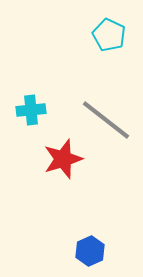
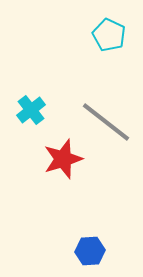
cyan cross: rotated 32 degrees counterclockwise
gray line: moved 2 px down
blue hexagon: rotated 20 degrees clockwise
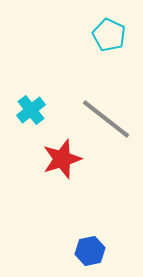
gray line: moved 3 px up
red star: moved 1 px left
blue hexagon: rotated 8 degrees counterclockwise
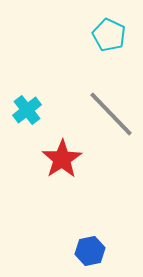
cyan cross: moved 4 px left
gray line: moved 5 px right, 5 px up; rotated 8 degrees clockwise
red star: rotated 15 degrees counterclockwise
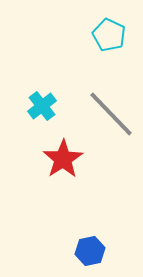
cyan cross: moved 15 px right, 4 px up
red star: moved 1 px right
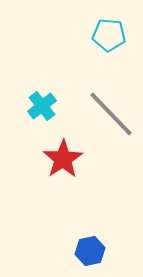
cyan pentagon: rotated 20 degrees counterclockwise
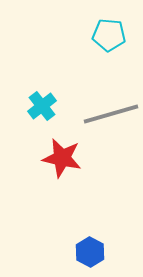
gray line: rotated 62 degrees counterclockwise
red star: moved 1 px left, 1 px up; rotated 27 degrees counterclockwise
blue hexagon: moved 1 px down; rotated 20 degrees counterclockwise
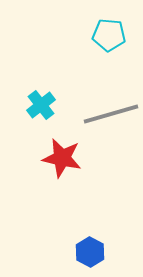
cyan cross: moved 1 px left, 1 px up
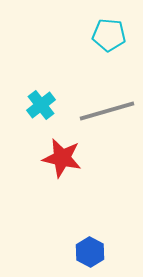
gray line: moved 4 px left, 3 px up
